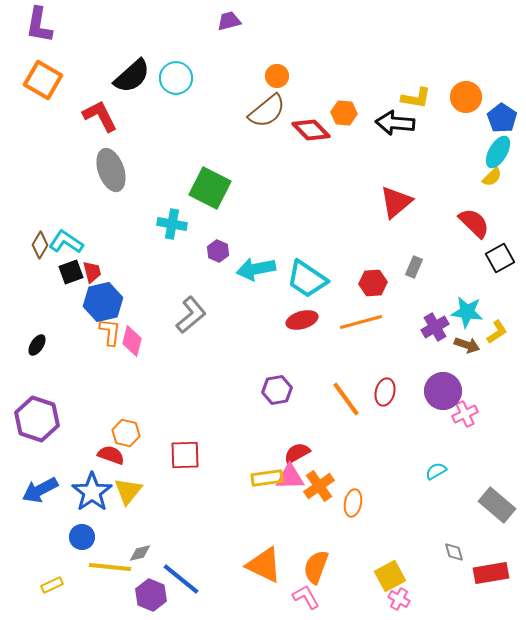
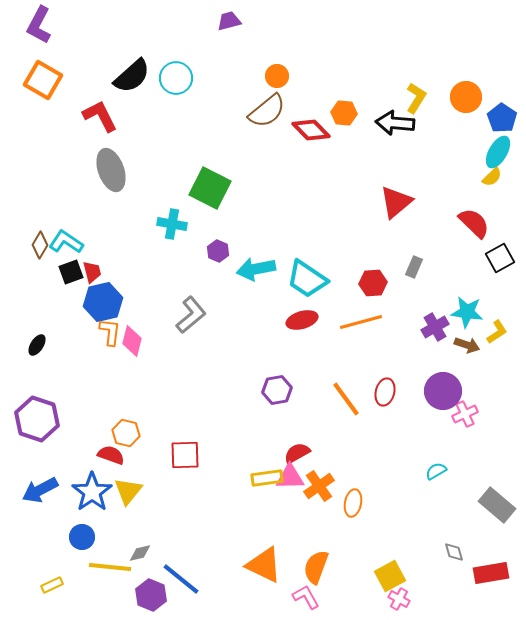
purple L-shape at (39, 25): rotated 18 degrees clockwise
yellow L-shape at (416, 98): rotated 68 degrees counterclockwise
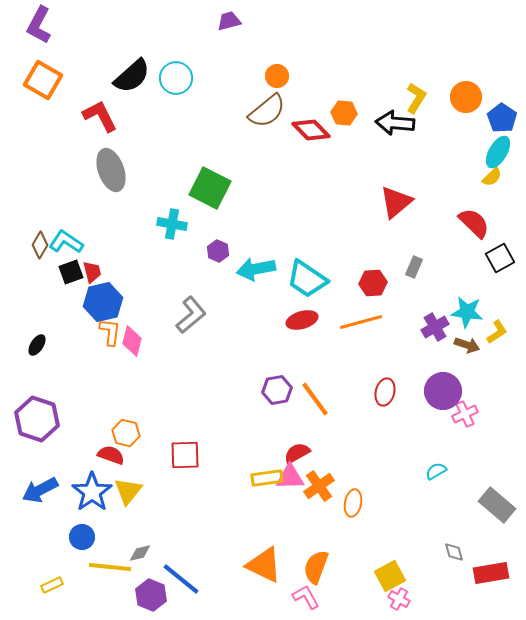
orange line at (346, 399): moved 31 px left
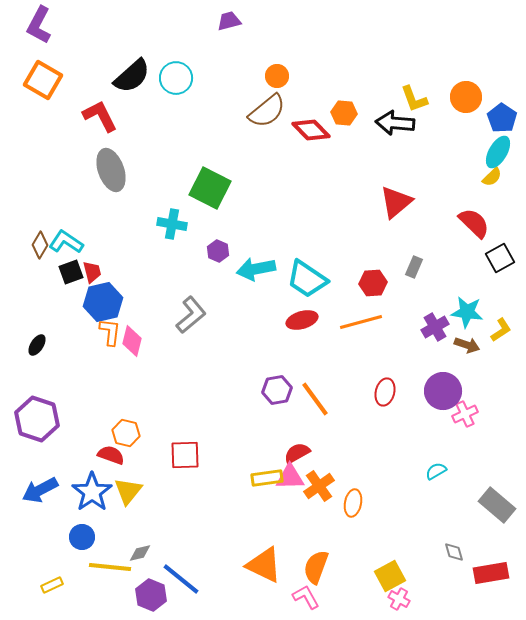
yellow L-shape at (416, 98): moved 2 px left, 1 px down; rotated 128 degrees clockwise
yellow L-shape at (497, 332): moved 4 px right, 2 px up
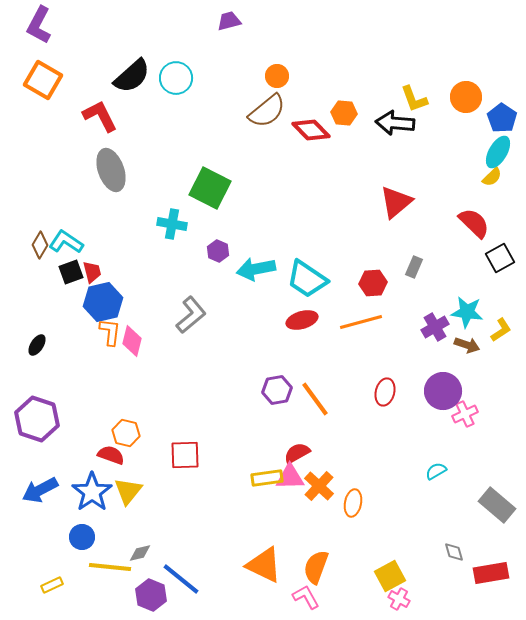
orange cross at (319, 486): rotated 12 degrees counterclockwise
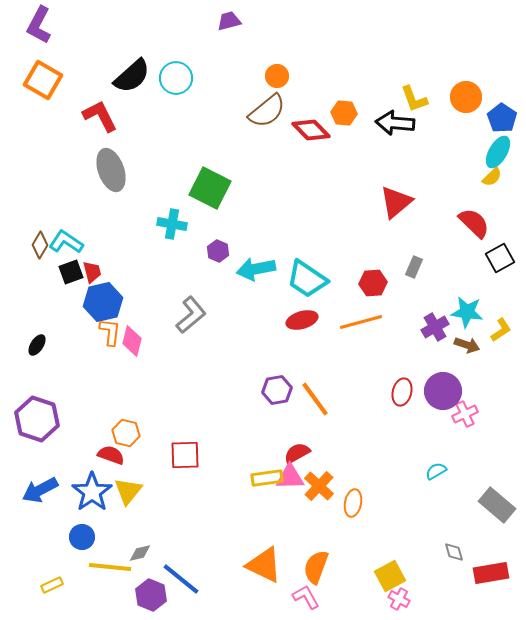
red ellipse at (385, 392): moved 17 px right
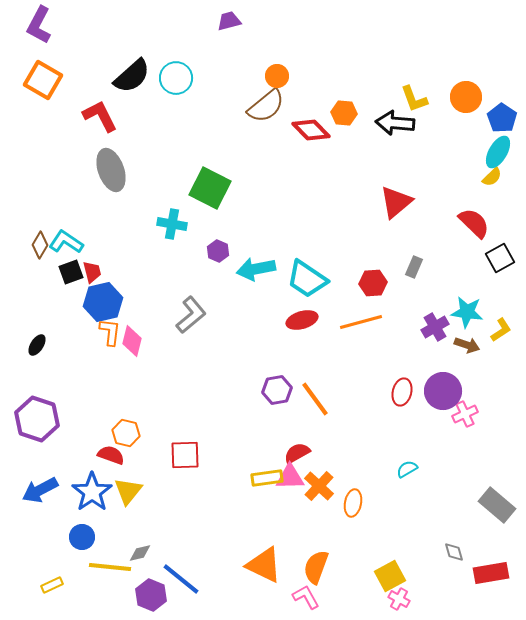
brown semicircle at (267, 111): moved 1 px left, 5 px up
cyan semicircle at (436, 471): moved 29 px left, 2 px up
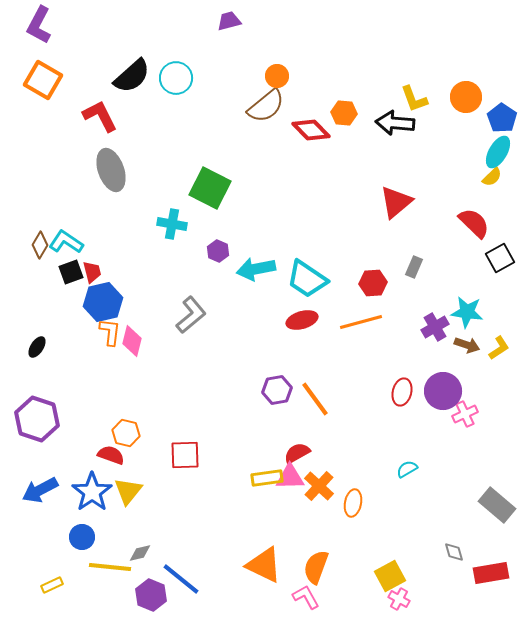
yellow L-shape at (501, 330): moved 2 px left, 18 px down
black ellipse at (37, 345): moved 2 px down
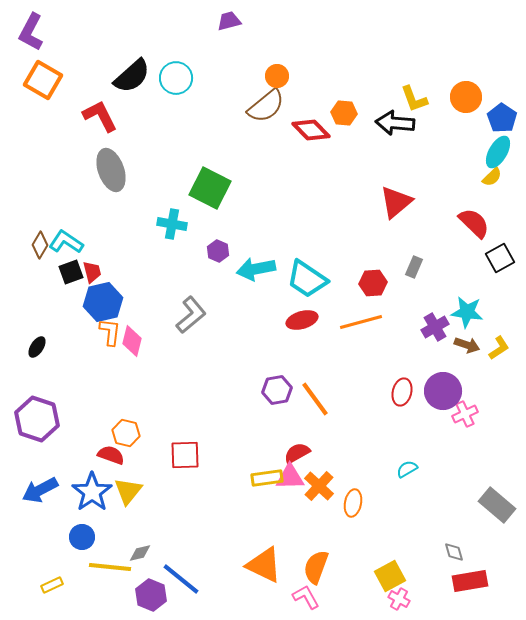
purple L-shape at (39, 25): moved 8 px left, 7 px down
red rectangle at (491, 573): moved 21 px left, 8 px down
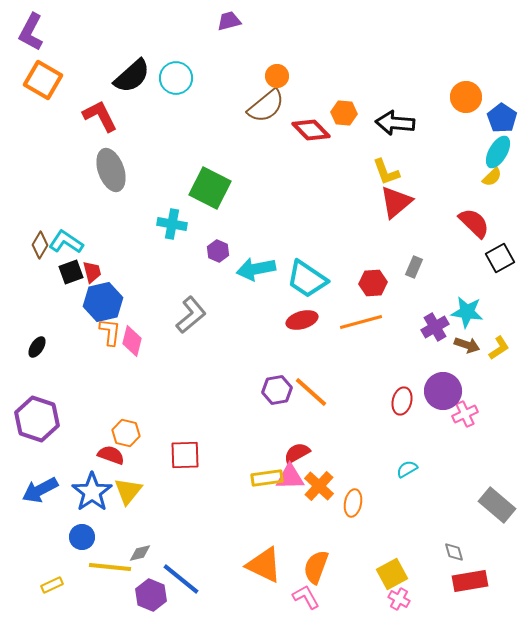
yellow L-shape at (414, 99): moved 28 px left, 73 px down
red ellipse at (402, 392): moved 9 px down
orange line at (315, 399): moved 4 px left, 7 px up; rotated 12 degrees counterclockwise
yellow square at (390, 576): moved 2 px right, 2 px up
